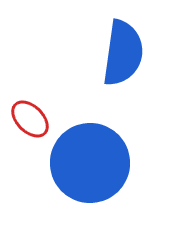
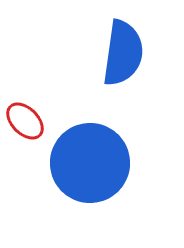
red ellipse: moved 5 px left, 2 px down
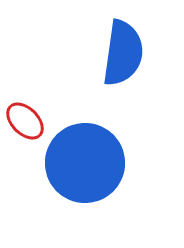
blue circle: moved 5 px left
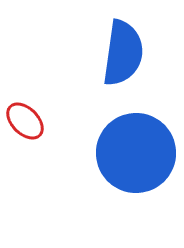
blue circle: moved 51 px right, 10 px up
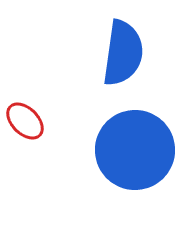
blue circle: moved 1 px left, 3 px up
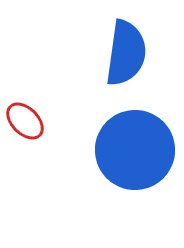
blue semicircle: moved 3 px right
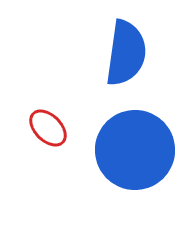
red ellipse: moved 23 px right, 7 px down
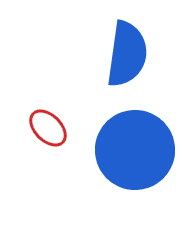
blue semicircle: moved 1 px right, 1 px down
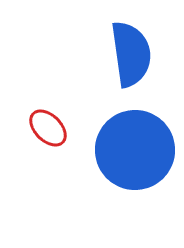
blue semicircle: moved 4 px right; rotated 16 degrees counterclockwise
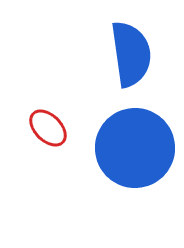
blue circle: moved 2 px up
